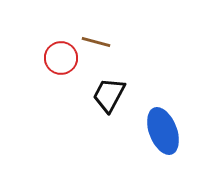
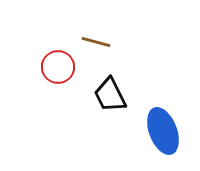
red circle: moved 3 px left, 9 px down
black trapezoid: moved 1 px right; rotated 54 degrees counterclockwise
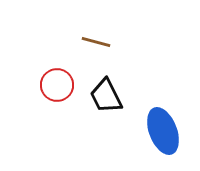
red circle: moved 1 px left, 18 px down
black trapezoid: moved 4 px left, 1 px down
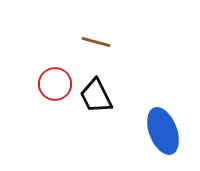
red circle: moved 2 px left, 1 px up
black trapezoid: moved 10 px left
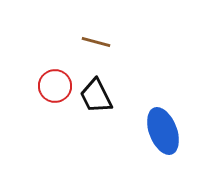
red circle: moved 2 px down
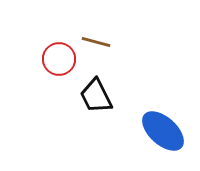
red circle: moved 4 px right, 27 px up
blue ellipse: rotated 27 degrees counterclockwise
